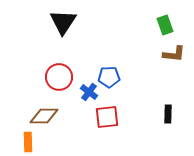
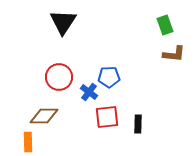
black rectangle: moved 30 px left, 10 px down
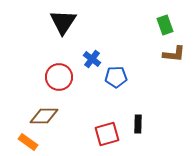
blue pentagon: moved 7 px right
blue cross: moved 3 px right, 33 px up
red square: moved 17 px down; rotated 10 degrees counterclockwise
orange rectangle: rotated 54 degrees counterclockwise
